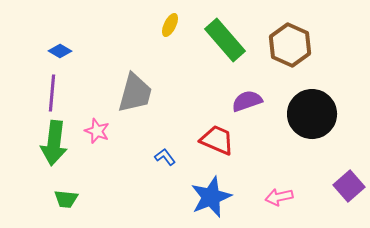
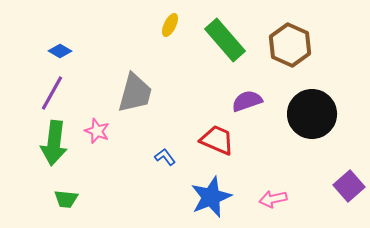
purple line: rotated 24 degrees clockwise
pink arrow: moved 6 px left, 2 px down
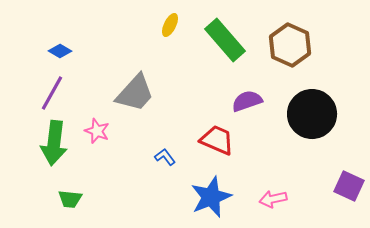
gray trapezoid: rotated 27 degrees clockwise
purple square: rotated 24 degrees counterclockwise
green trapezoid: moved 4 px right
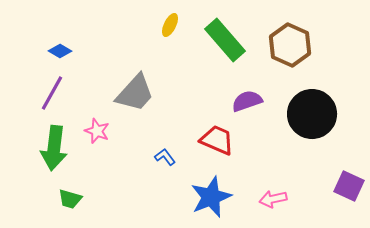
green arrow: moved 5 px down
green trapezoid: rotated 10 degrees clockwise
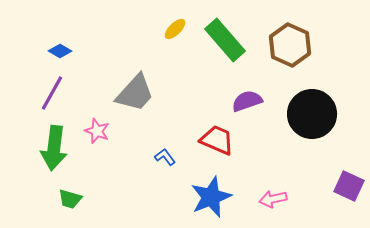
yellow ellipse: moved 5 px right, 4 px down; rotated 20 degrees clockwise
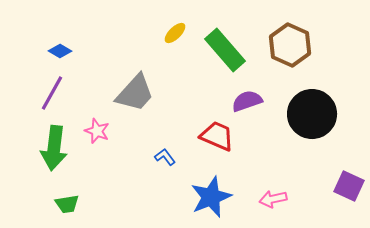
yellow ellipse: moved 4 px down
green rectangle: moved 10 px down
red trapezoid: moved 4 px up
green trapezoid: moved 3 px left, 5 px down; rotated 25 degrees counterclockwise
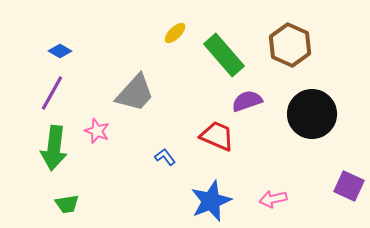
green rectangle: moved 1 px left, 5 px down
blue star: moved 4 px down
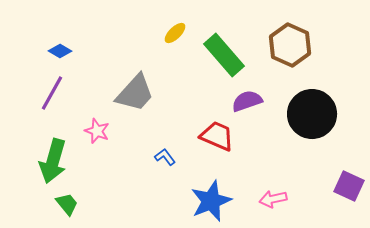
green arrow: moved 1 px left, 13 px down; rotated 9 degrees clockwise
green trapezoid: rotated 120 degrees counterclockwise
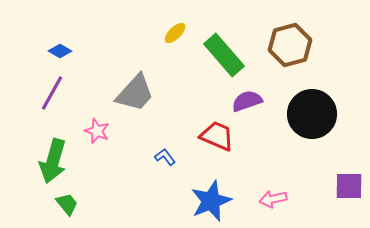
brown hexagon: rotated 21 degrees clockwise
purple square: rotated 24 degrees counterclockwise
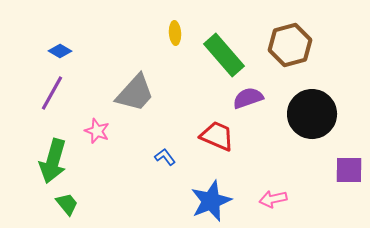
yellow ellipse: rotated 50 degrees counterclockwise
purple semicircle: moved 1 px right, 3 px up
purple square: moved 16 px up
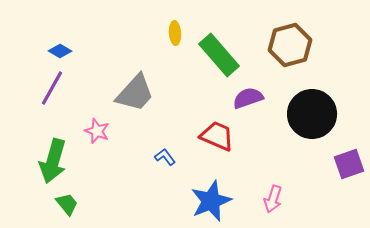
green rectangle: moved 5 px left
purple line: moved 5 px up
purple square: moved 6 px up; rotated 20 degrees counterclockwise
pink arrow: rotated 60 degrees counterclockwise
